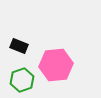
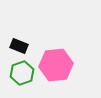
green hexagon: moved 7 px up
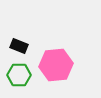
green hexagon: moved 3 px left, 2 px down; rotated 20 degrees clockwise
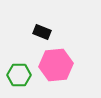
black rectangle: moved 23 px right, 14 px up
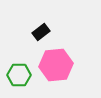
black rectangle: moved 1 px left; rotated 60 degrees counterclockwise
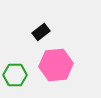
green hexagon: moved 4 px left
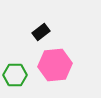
pink hexagon: moved 1 px left
